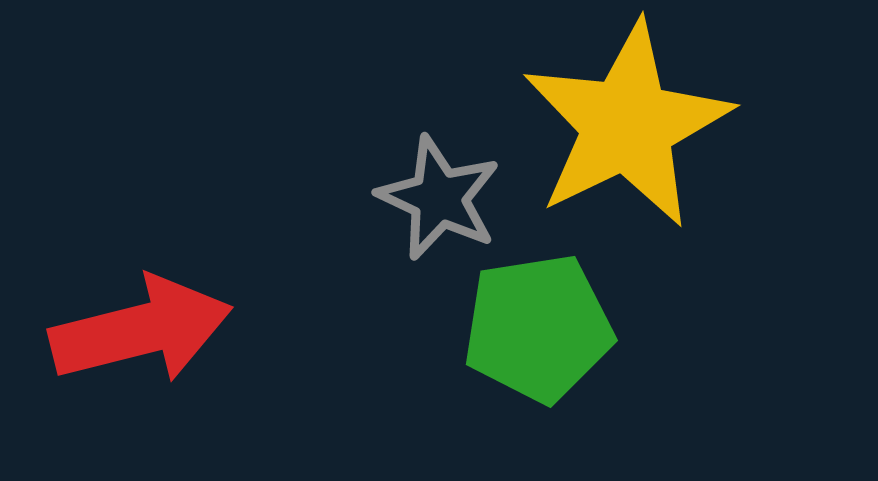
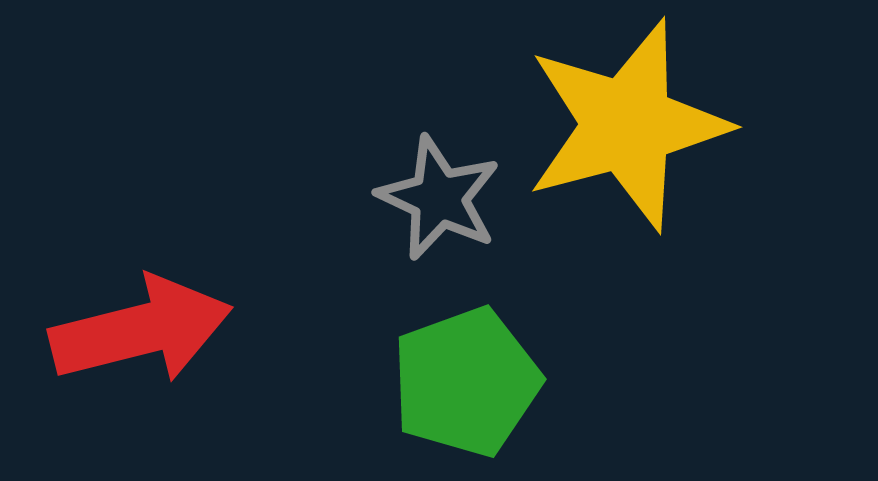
yellow star: rotated 11 degrees clockwise
green pentagon: moved 72 px left, 54 px down; rotated 11 degrees counterclockwise
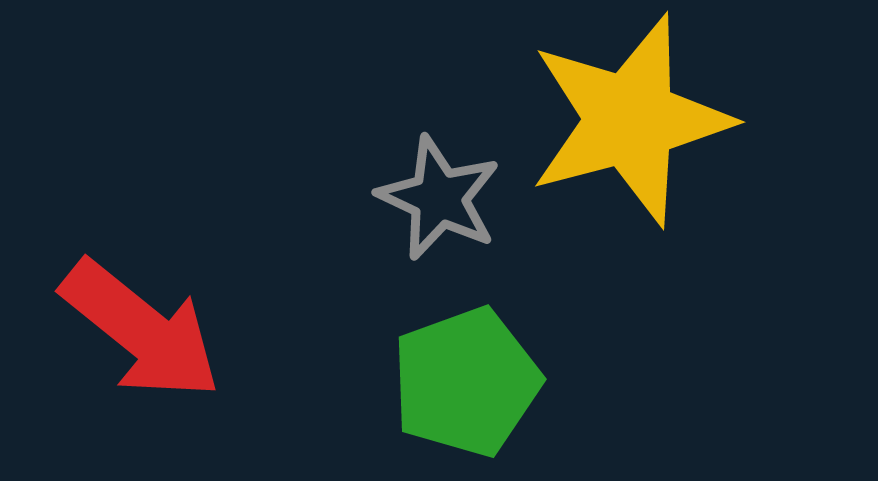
yellow star: moved 3 px right, 5 px up
red arrow: rotated 53 degrees clockwise
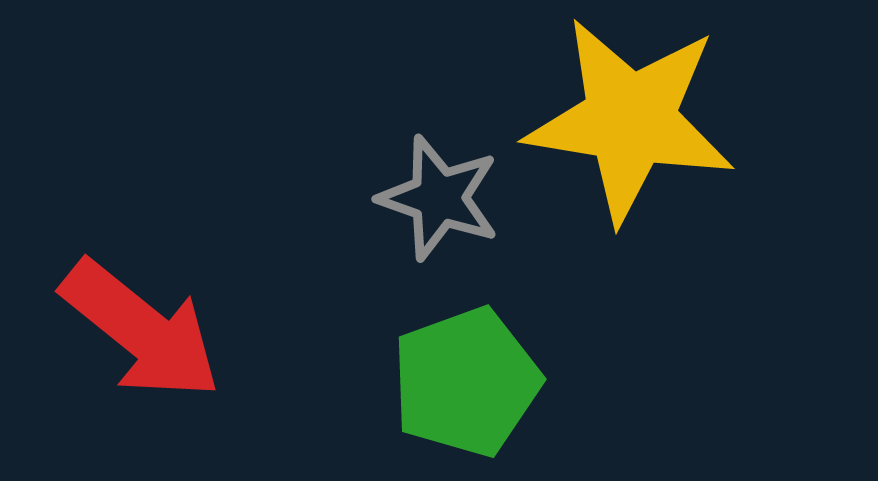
yellow star: rotated 24 degrees clockwise
gray star: rotated 6 degrees counterclockwise
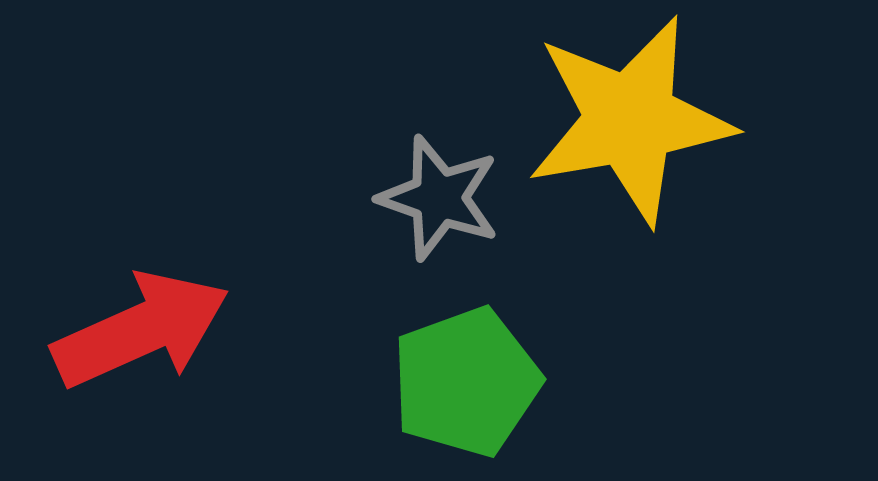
yellow star: rotated 19 degrees counterclockwise
red arrow: rotated 63 degrees counterclockwise
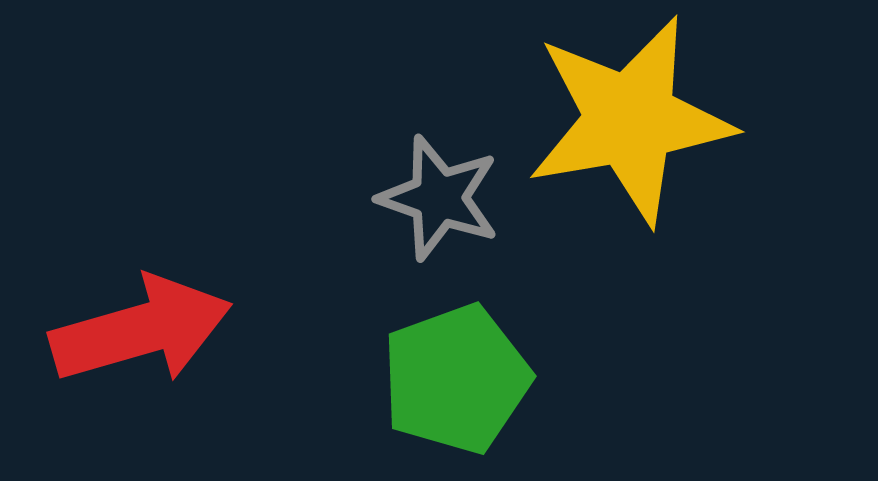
red arrow: rotated 8 degrees clockwise
green pentagon: moved 10 px left, 3 px up
